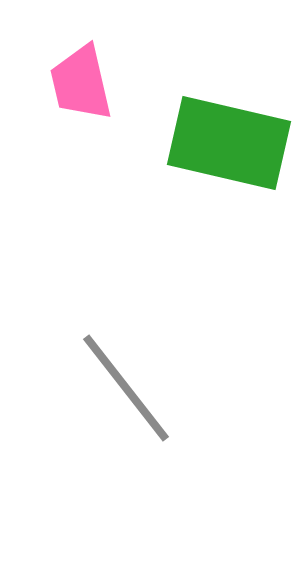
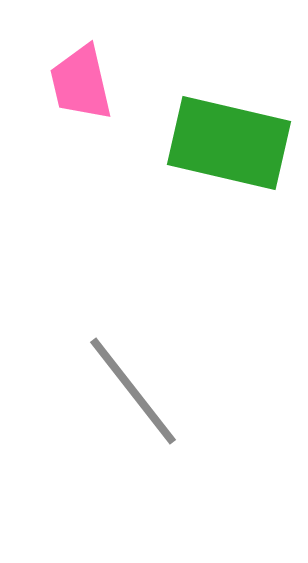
gray line: moved 7 px right, 3 px down
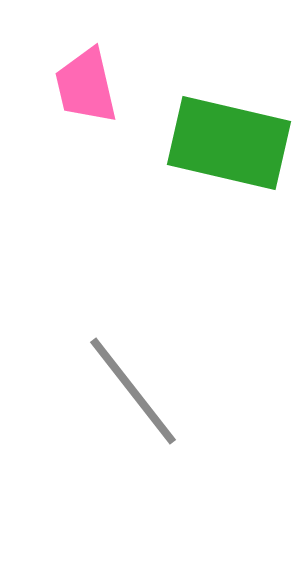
pink trapezoid: moved 5 px right, 3 px down
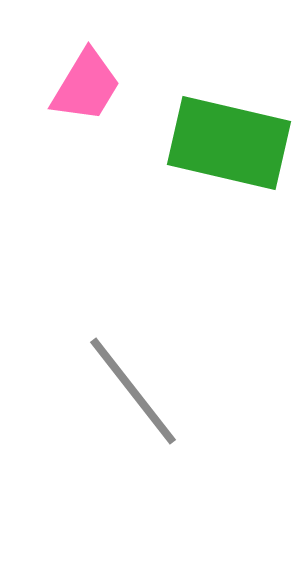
pink trapezoid: rotated 136 degrees counterclockwise
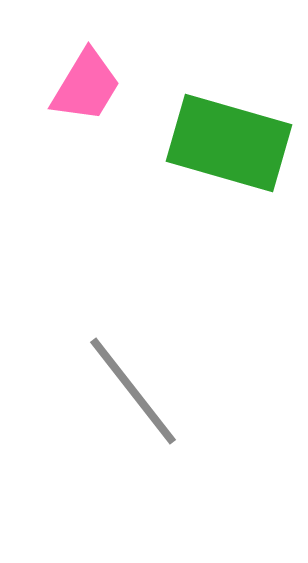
green rectangle: rotated 3 degrees clockwise
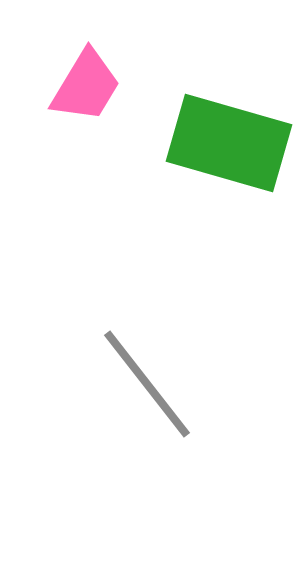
gray line: moved 14 px right, 7 px up
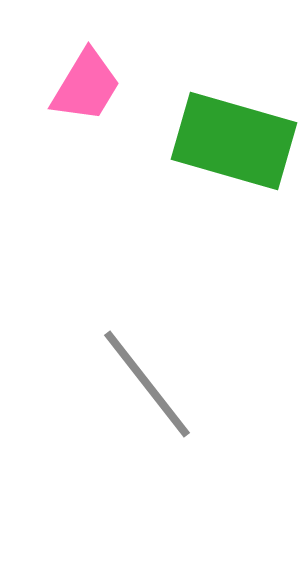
green rectangle: moved 5 px right, 2 px up
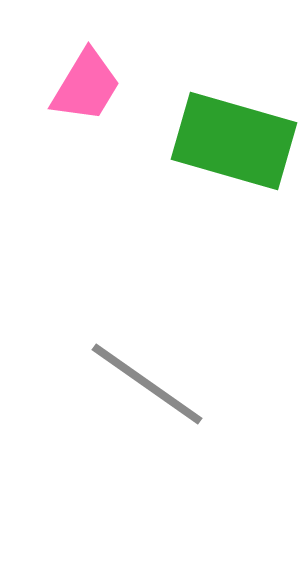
gray line: rotated 17 degrees counterclockwise
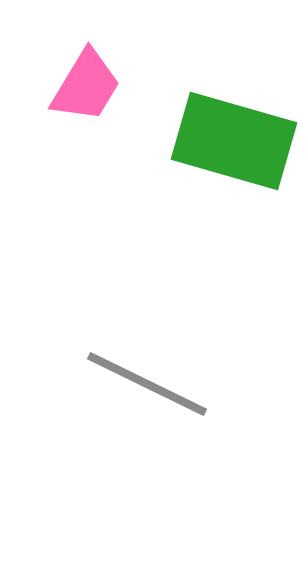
gray line: rotated 9 degrees counterclockwise
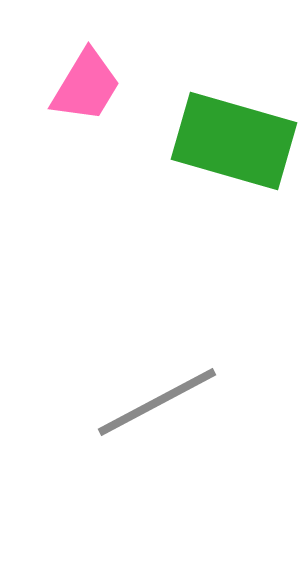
gray line: moved 10 px right, 18 px down; rotated 54 degrees counterclockwise
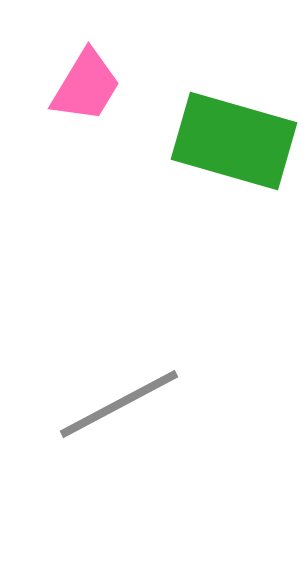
gray line: moved 38 px left, 2 px down
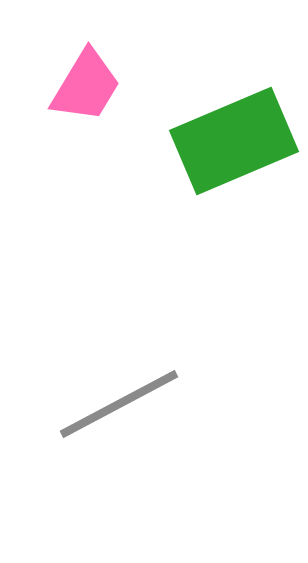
green rectangle: rotated 39 degrees counterclockwise
